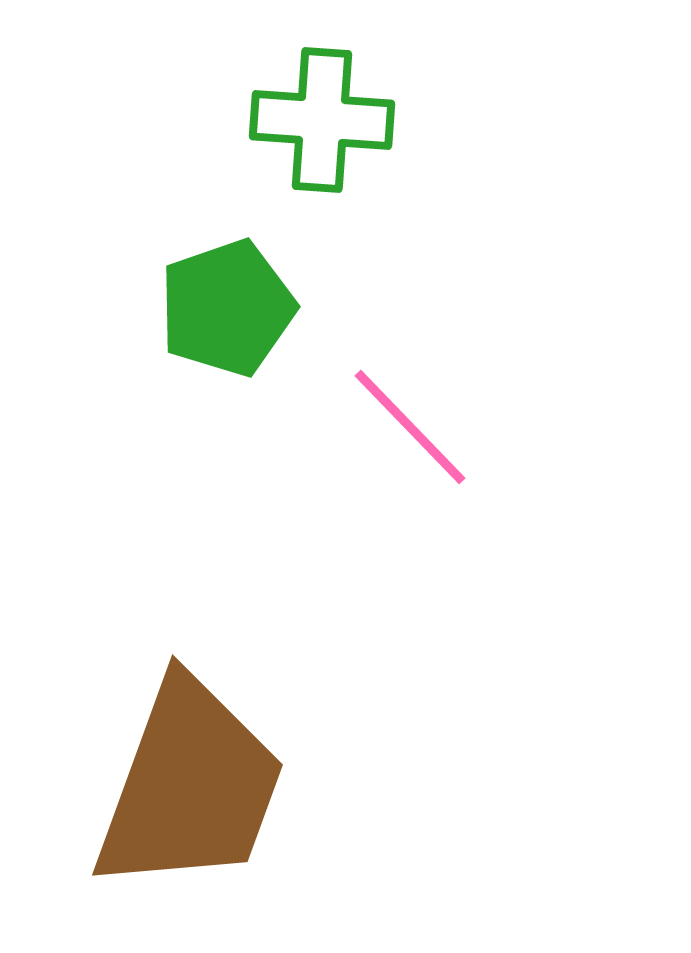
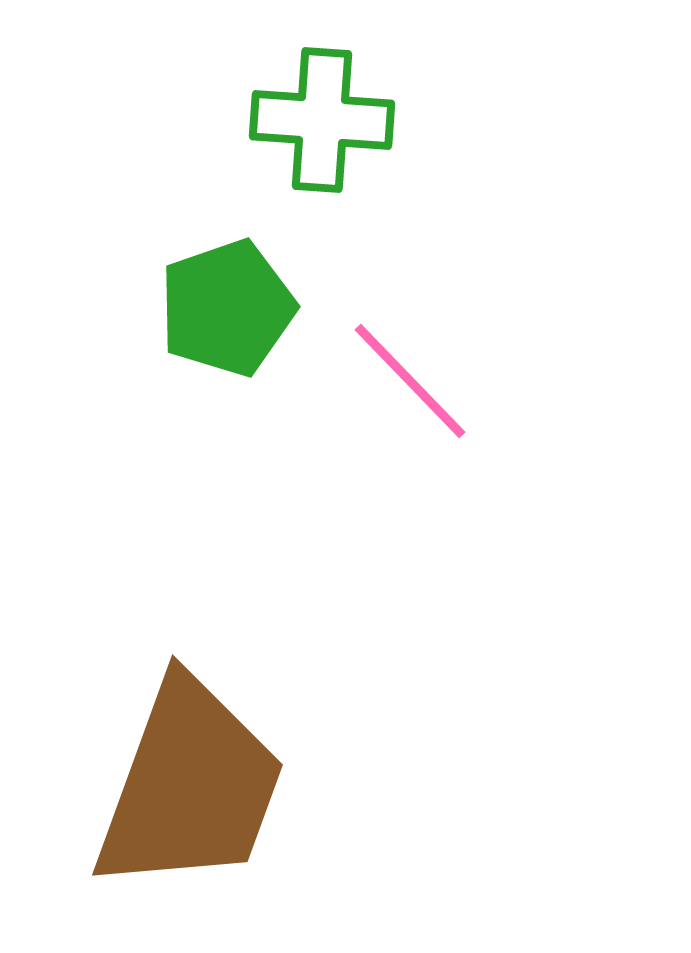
pink line: moved 46 px up
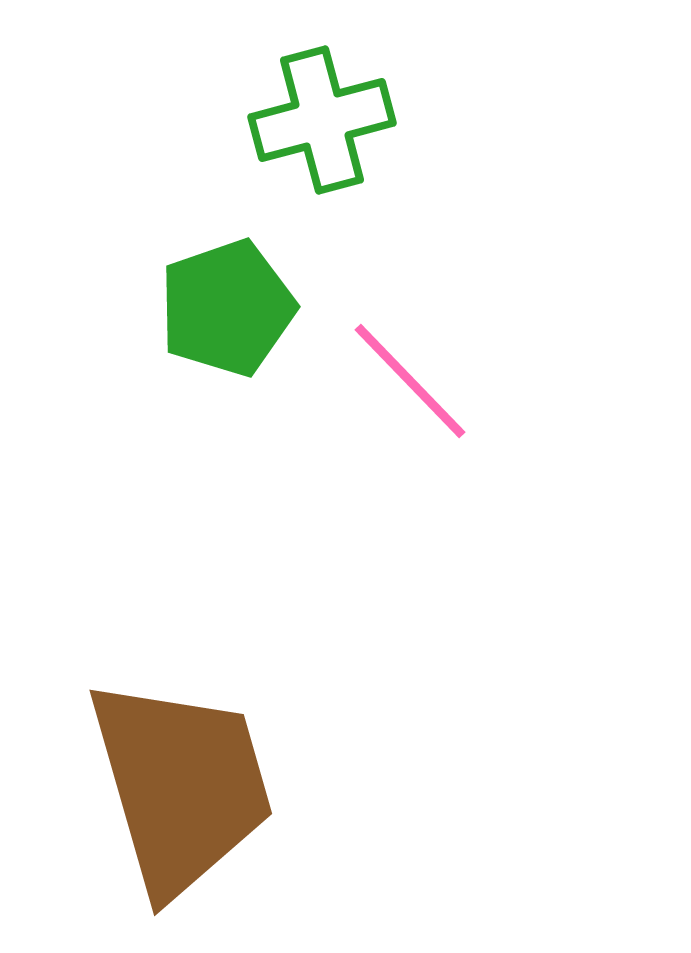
green cross: rotated 19 degrees counterclockwise
brown trapezoid: moved 9 px left; rotated 36 degrees counterclockwise
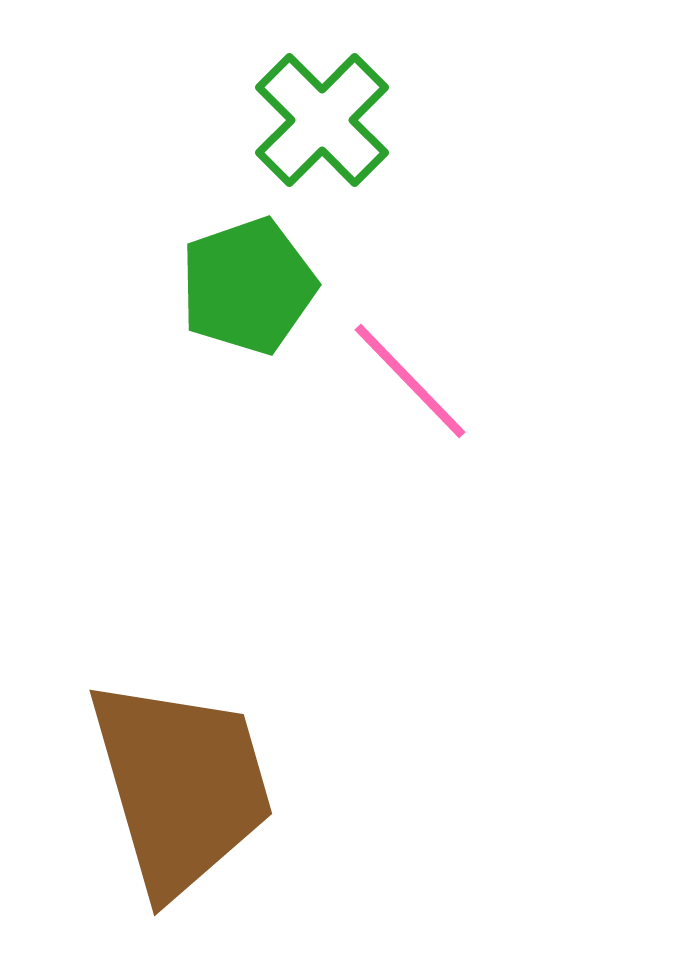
green cross: rotated 30 degrees counterclockwise
green pentagon: moved 21 px right, 22 px up
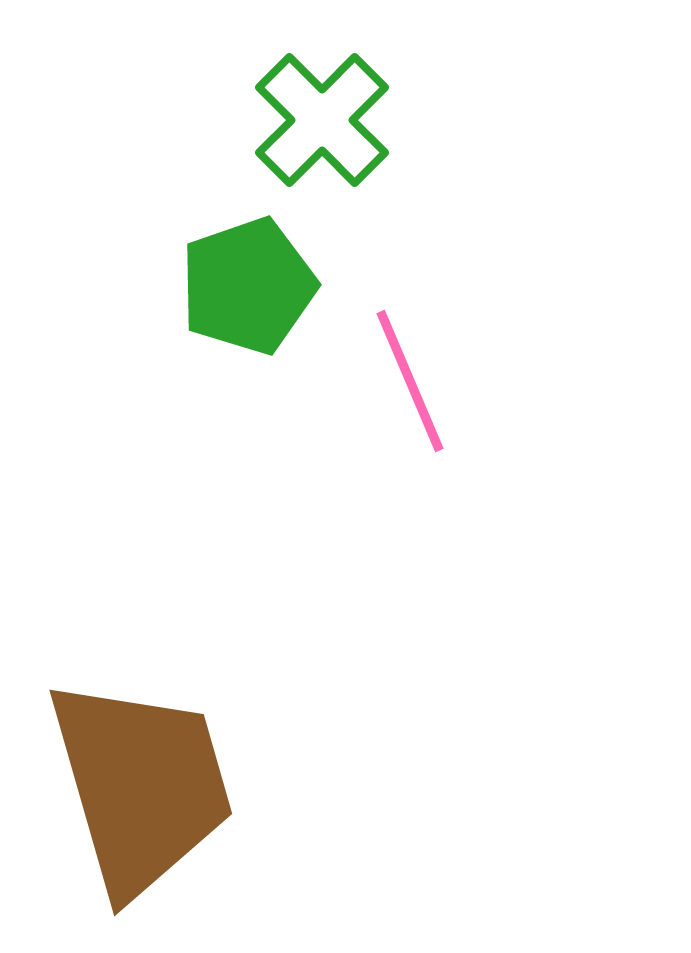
pink line: rotated 21 degrees clockwise
brown trapezoid: moved 40 px left
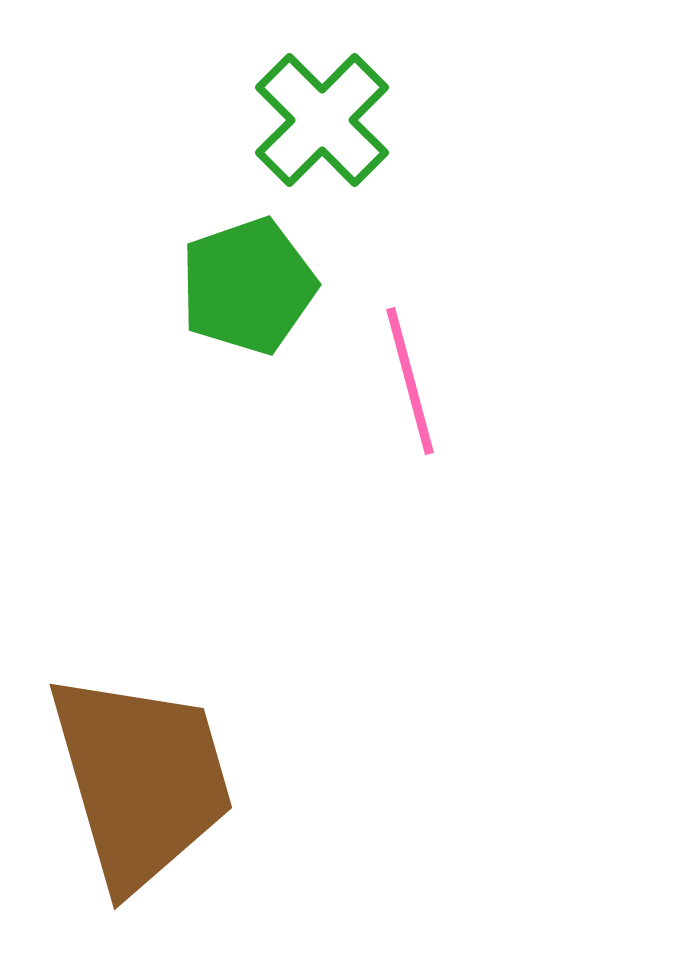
pink line: rotated 8 degrees clockwise
brown trapezoid: moved 6 px up
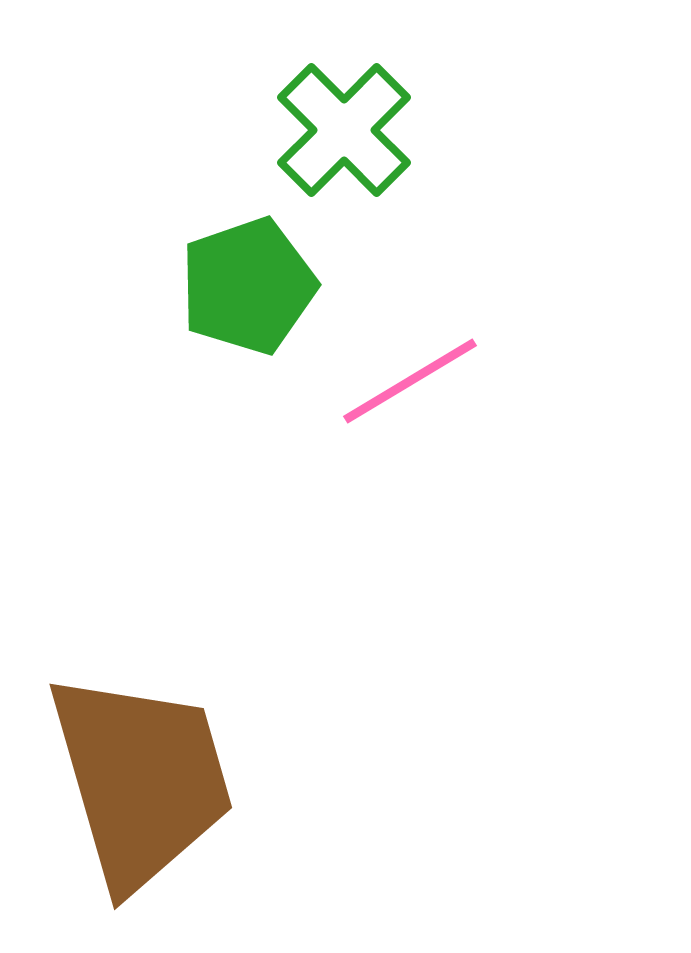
green cross: moved 22 px right, 10 px down
pink line: rotated 74 degrees clockwise
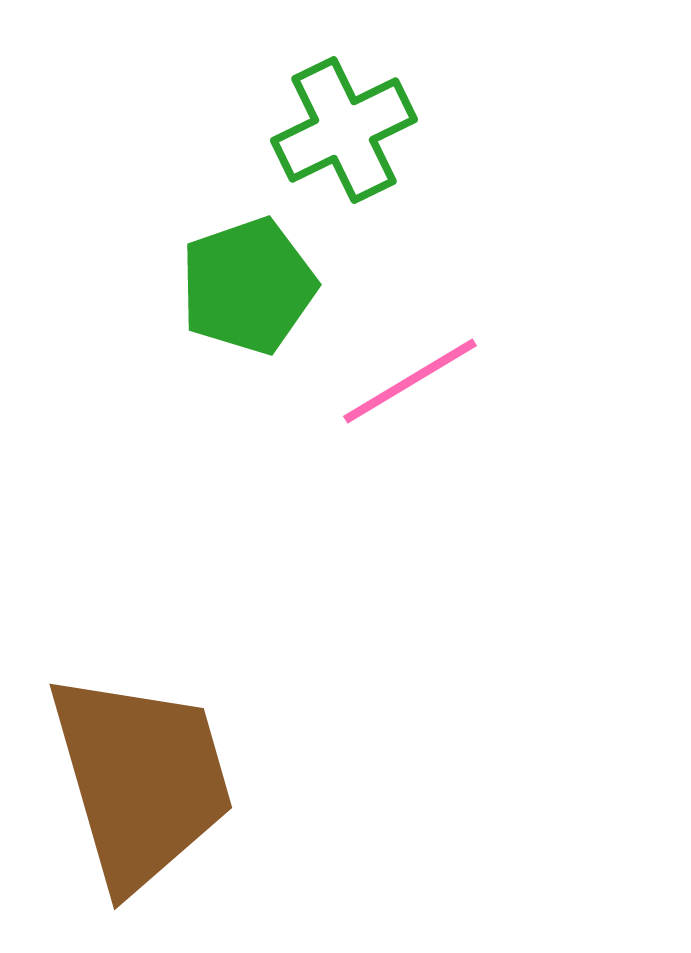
green cross: rotated 19 degrees clockwise
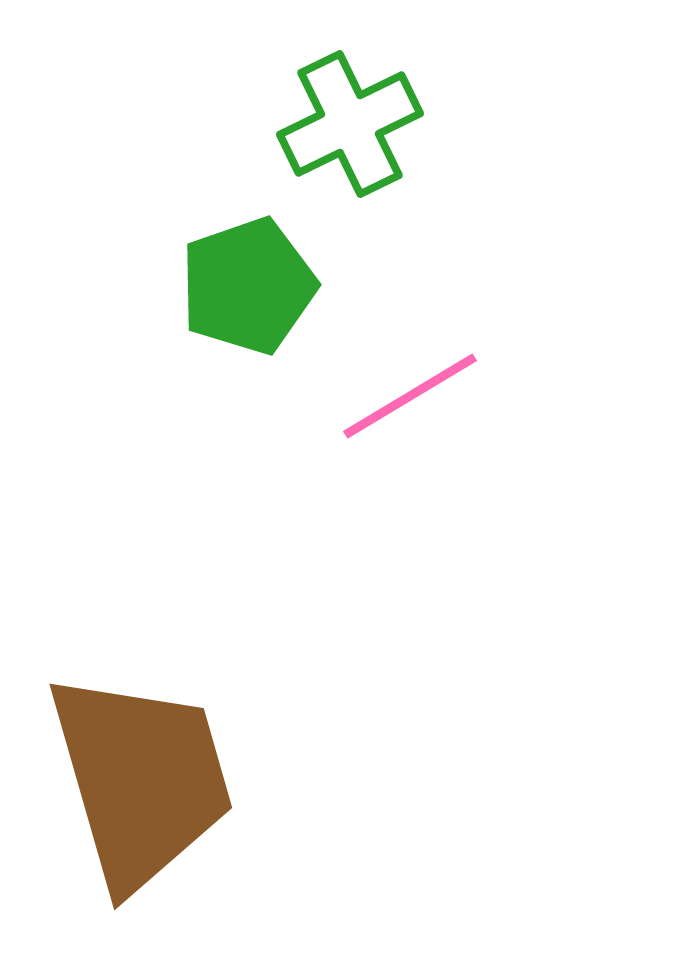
green cross: moved 6 px right, 6 px up
pink line: moved 15 px down
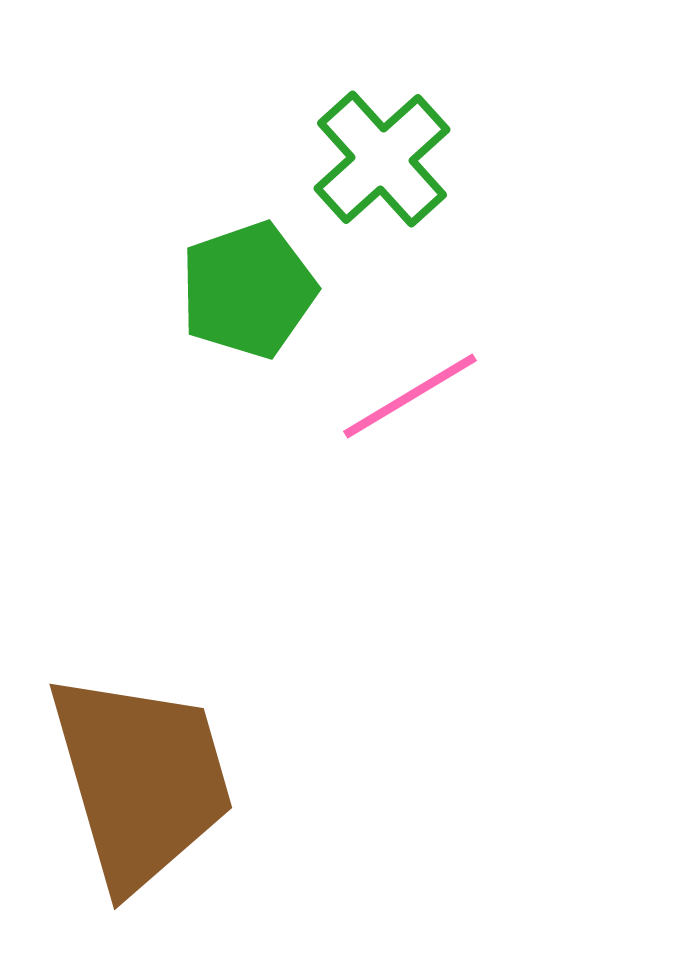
green cross: moved 32 px right, 35 px down; rotated 16 degrees counterclockwise
green pentagon: moved 4 px down
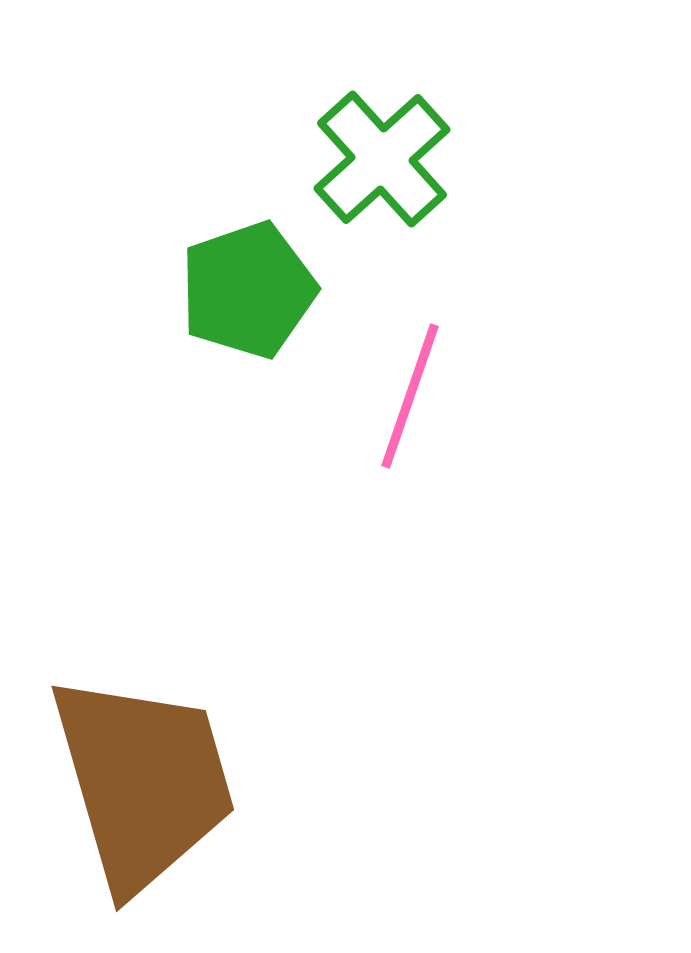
pink line: rotated 40 degrees counterclockwise
brown trapezoid: moved 2 px right, 2 px down
